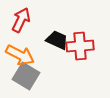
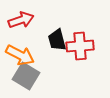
red arrow: rotated 45 degrees clockwise
black trapezoid: rotated 130 degrees counterclockwise
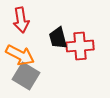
red arrow: rotated 100 degrees clockwise
black trapezoid: moved 1 px right, 2 px up
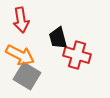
red cross: moved 3 px left, 9 px down; rotated 20 degrees clockwise
gray square: moved 1 px right
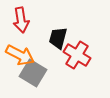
black trapezoid: rotated 30 degrees clockwise
red cross: rotated 16 degrees clockwise
gray square: moved 6 px right, 3 px up
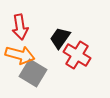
red arrow: moved 1 px left, 7 px down
black trapezoid: moved 2 px right; rotated 20 degrees clockwise
orange arrow: rotated 12 degrees counterclockwise
